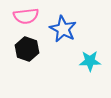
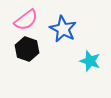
pink semicircle: moved 4 px down; rotated 30 degrees counterclockwise
cyan star: rotated 20 degrees clockwise
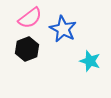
pink semicircle: moved 4 px right, 2 px up
black hexagon: rotated 20 degrees clockwise
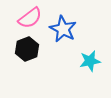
cyan star: rotated 30 degrees counterclockwise
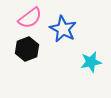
cyan star: moved 1 px right, 1 px down
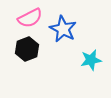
pink semicircle: rotated 10 degrees clockwise
cyan star: moved 2 px up
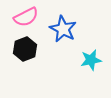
pink semicircle: moved 4 px left, 1 px up
black hexagon: moved 2 px left
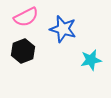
blue star: rotated 12 degrees counterclockwise
black hexagon: moved 2 px left, 2 px down
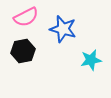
black hexagon: rotated 10 degrees clockwise
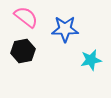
pink semicircle: rotated 115 degrees counterclockwise
blue star: moved 2 px right; rotated 16 degrees counterclockwise
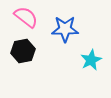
cyan star: rotated 15 degrees counterclockwise
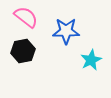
blue star: moved 1 px right, 2 px down
